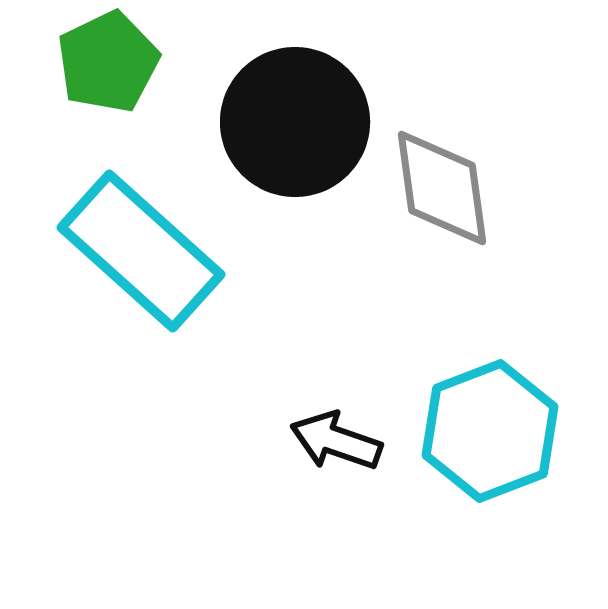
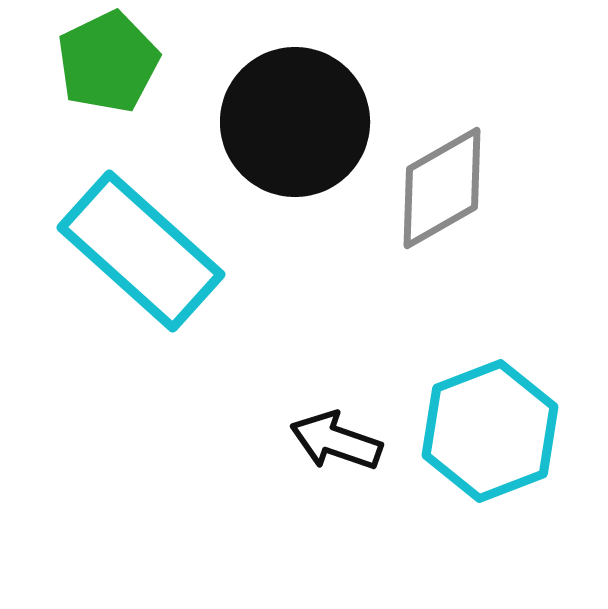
gray diamond: rotated 68 degrees clockwise
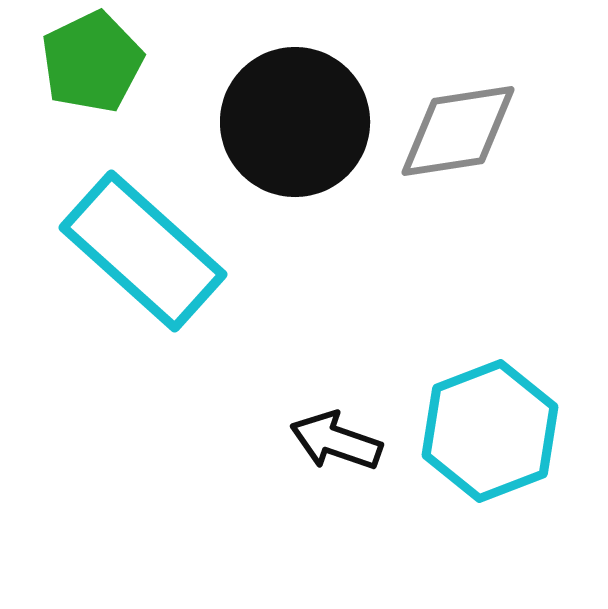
green pentagon: moved 16 px left
gray diamond: moved 16 px right, 57 px up; rotated 21 degrees clockwise
cyan rectangle: moved 2 px right
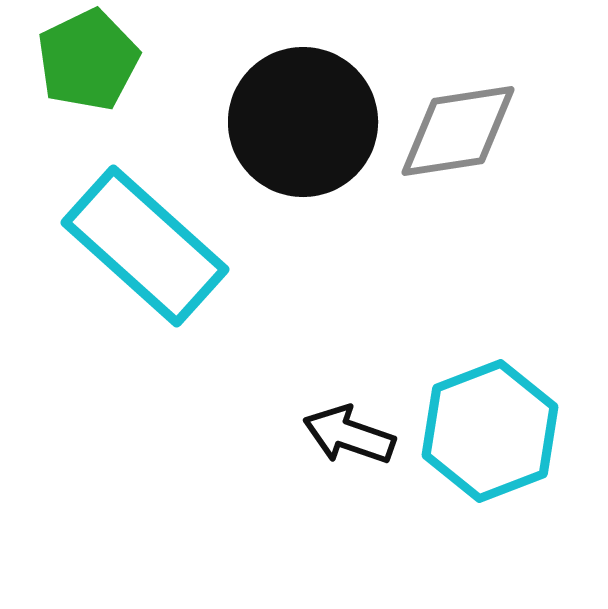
green pentagon: moved 4 px left, 2 px up
black circle: moved 8 px right
cyan rectangle: moved 2 px right, 5 px up
black arrow: moved 13 px right, 6 px up
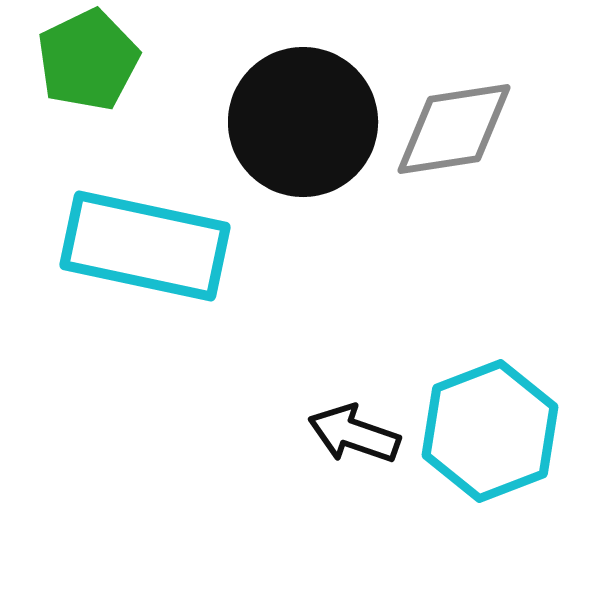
gray diamond: moved 4 px left, 2 px up
cyan rectangle: rotated 30 degrees counterclockwise
black arrow: moved 5 px right, 1 px up
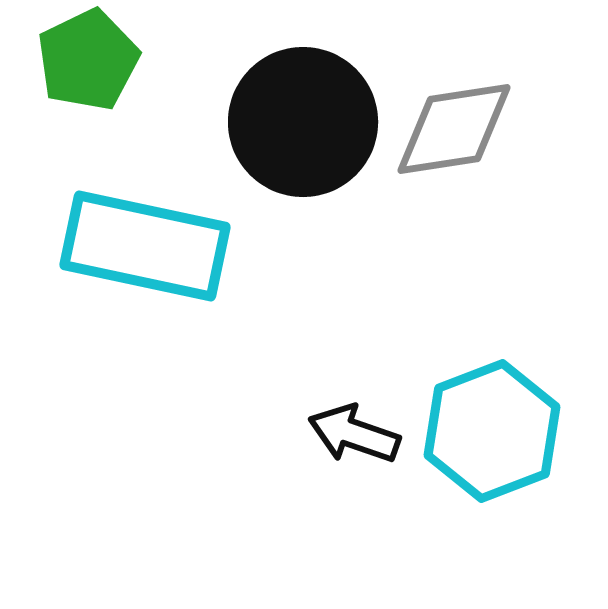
cyan hexagon: moved 2 px right
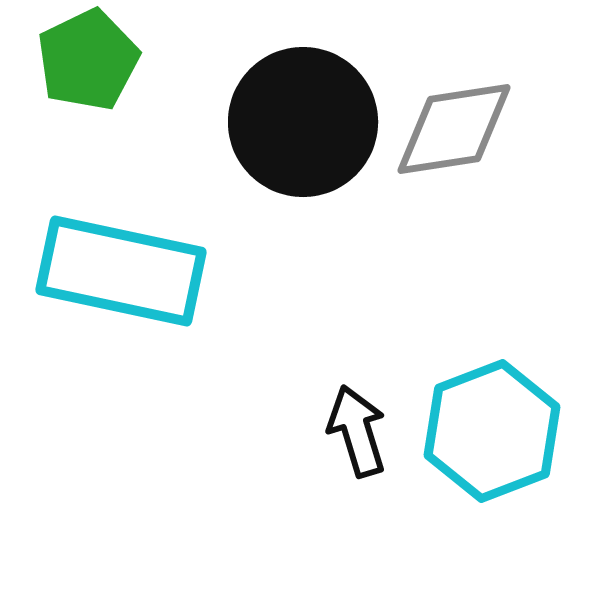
cyan rectangle: moved 24 px left, 25 px down
black arrow: moved 3 px right, 3 px up; rotated 54 degrees clockwise
